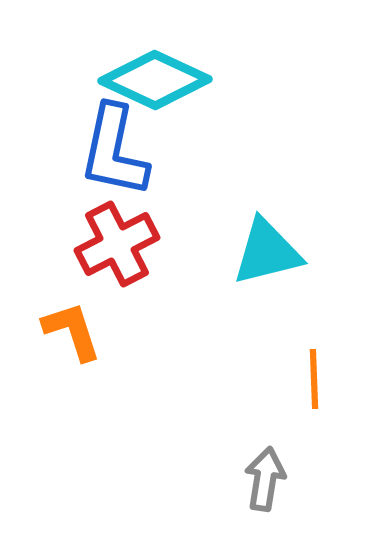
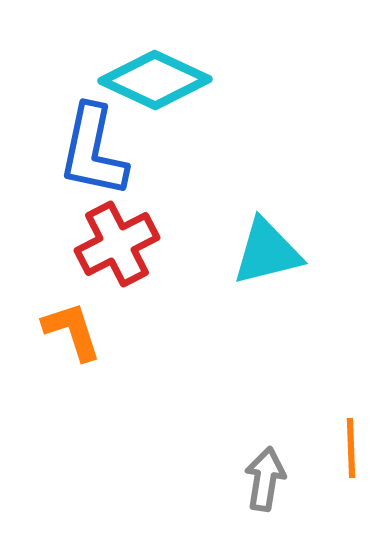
blue L-shape: moved 21 px left
orange line: moved 37 px right, 69 px down
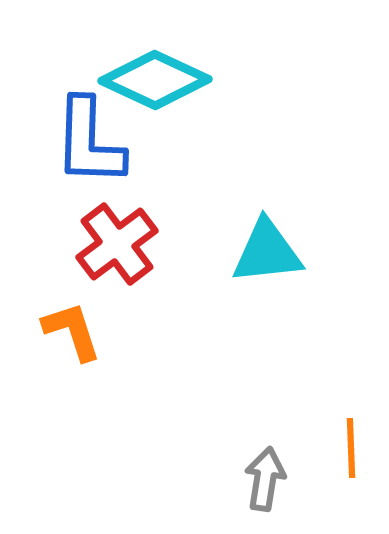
blue L-shape: moved 4 px left, 9 px up; rotated 10 degrees counterclockwise
red cross: rotated 10 degrees counterclockwise
cyan triangle: rotated 8 degrees clockwise
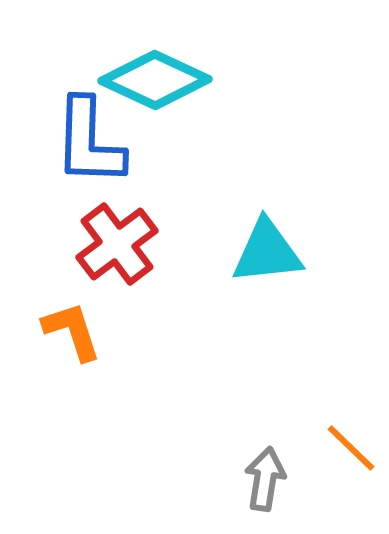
orange line: rotated 44 degrees counterclockwise
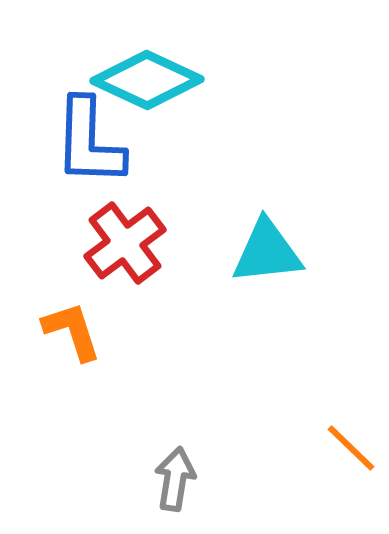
cyan diamond: moved 8 px left
red cross: moved 8 px right, 1 px up
gray arrow: moved 90 px left
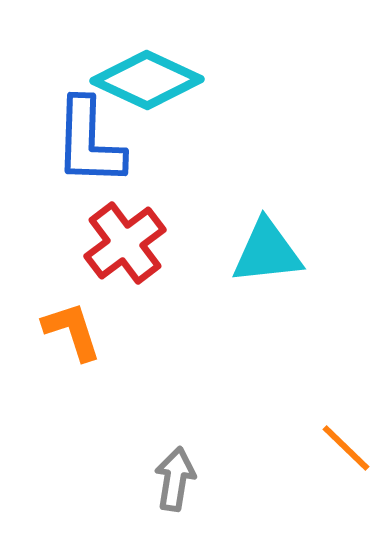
orange line: moved 5 px left
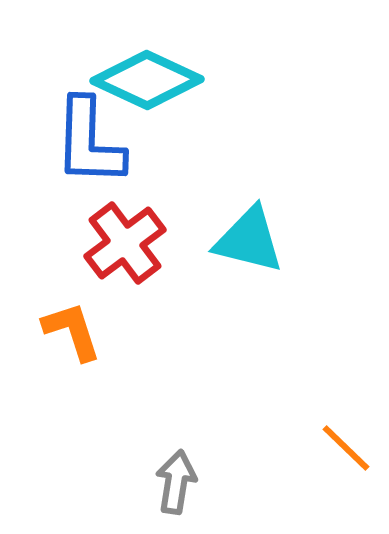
cyan triangle: moved 18 px left, 12 px up; rotated 20 degrees clockwise
gray arrow: moved 1 px right, 3 px down
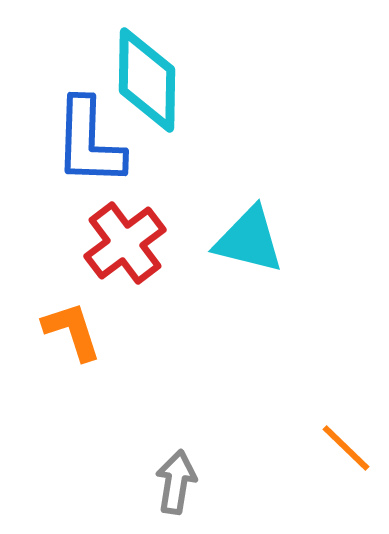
cyan diamond: rotated 66 degrees clockwise
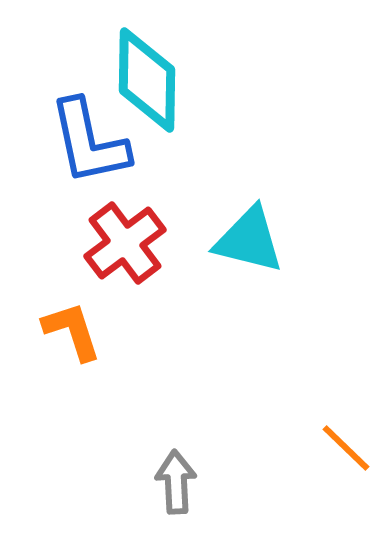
blue L-shape: rotated 14 degrees counterclockwise
gray arrow: rotated 12 degrees counterclockwise
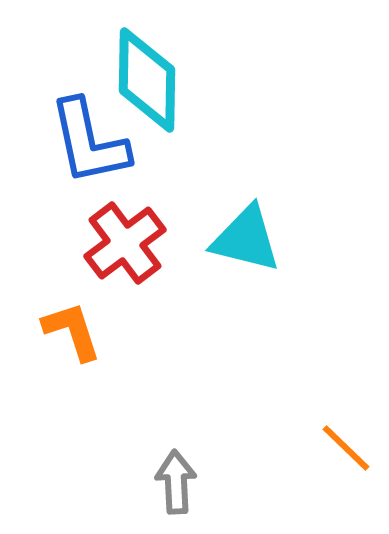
cyan triangle: moved 3 px left, 1 px up
